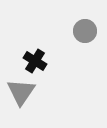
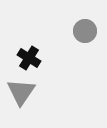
black cross: moved 6 px left, 3 px up
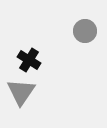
black cross: moved 2 px down
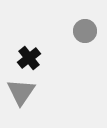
black cross: moved 2 px up; rotated 20 degrees clockwise
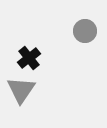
gray triangle: moved 2 px up
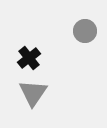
gray triangle: moved 12 px right, 3 px down
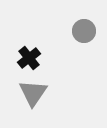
gray circle: moved 1 px left
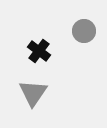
black cross: moved 10 px right, 7 px up; rotated 15 degrees counterclockwise
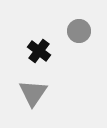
gray circle: moved 5 px left
